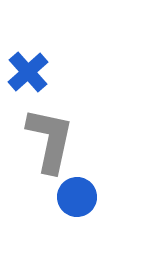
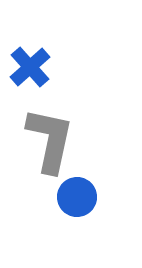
blue cross: moved 2 px right, 5 px up
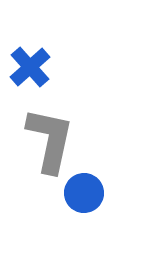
blue circle: moved 7 px right, 4 px up
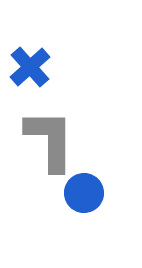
gray L-shape: rotated 12 degrees counterclockwise
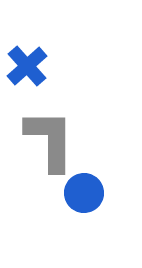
blue cross: moved 3 px left, 1 px up
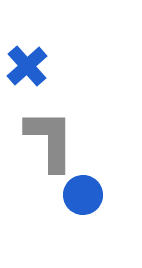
blue circle: moved 1 px left, 2 px down
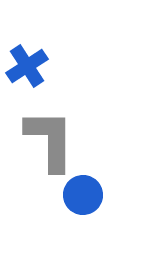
blue cross: rotated 9 degrees clockwise
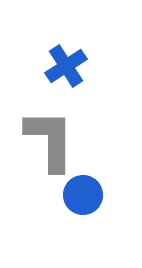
blue cross: moved 39 px right
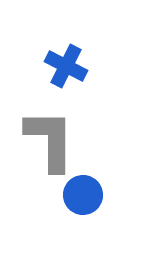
blue cross: rotated 30 degrees counterclockwise
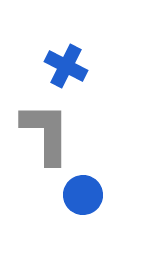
gray L-shape: moved 4 px left, 7 px up
